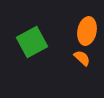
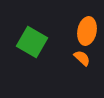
green square: rotated 32 degrees counterclockwise
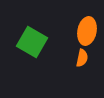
orange semicircle: rotated 60 degrees clockwise
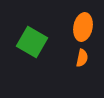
orange ellipse: moved 4 px left, 4 px up
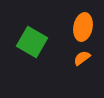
orange semicircle: rotated 138 degrees counterclockwise
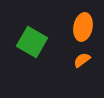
orange semicircle: moved 2 px down
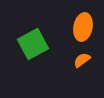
green square: moved 1 px right, 2 px down; rotated 32 degrees clockwise
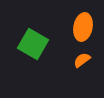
green square: rotated 32 degrees counterclockwise
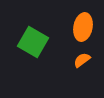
green square: moved 2 px up
